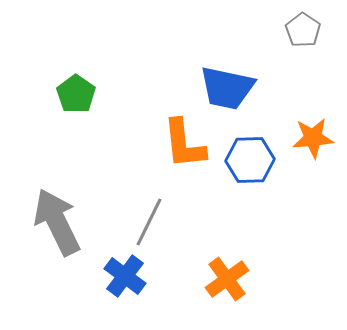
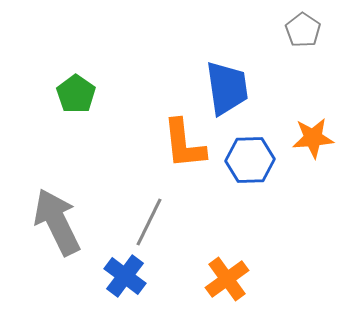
blue trapezoid: rotated 110 degrees counterclockwise
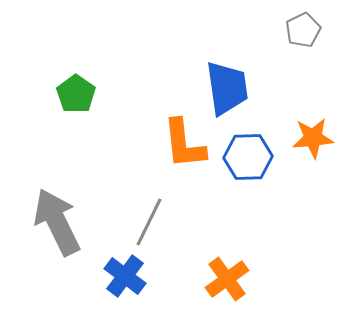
gray pentagon: rotated 12 degrees clockwise
blue hexagon: moved 2 px left, 3 px up
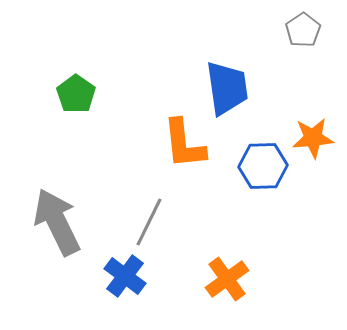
gray pentagon: rotated 8 degrees counterclockwise
blue hexagon: moved 15 px right, 9 px down
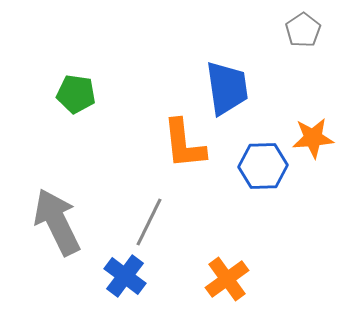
green pentagon: rotated 27 degrees counterclockwise
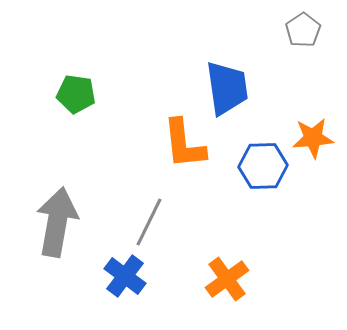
gray arrow: rotated 36 degrees clockwise
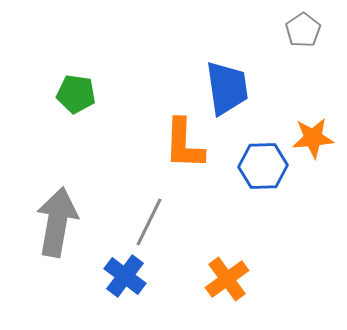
orange L-shape: rotated 8 degrees clockwise
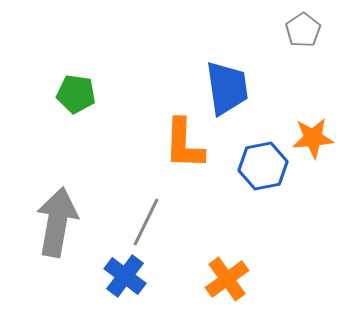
blue hexagon: rotated 9 degrees counterclockwise
gray line: moved 3 px left
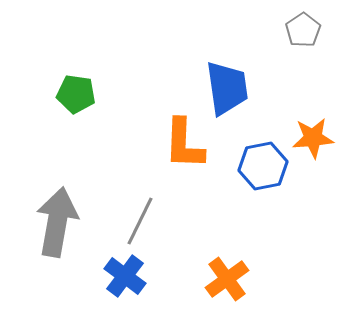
gray line: moved 6 px left, 1 px up
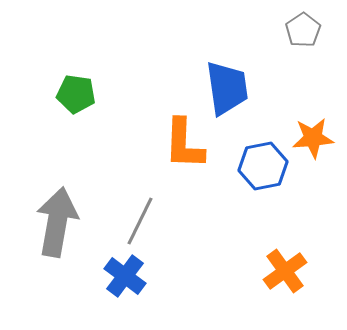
orange cross: moved 58 px right, 8 px up
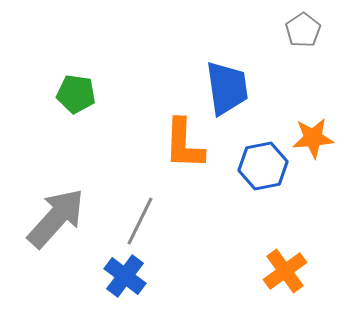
gray arrow: moved 1 px left, 4 px up; rotated 32 degrees clockwise
